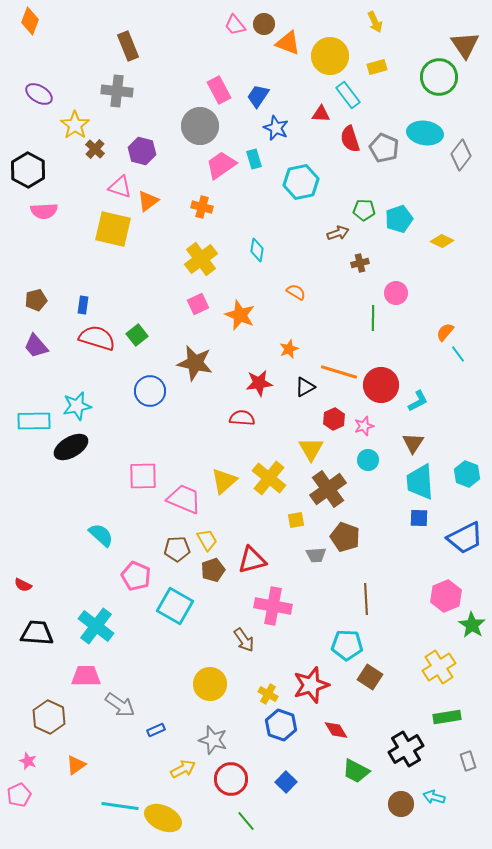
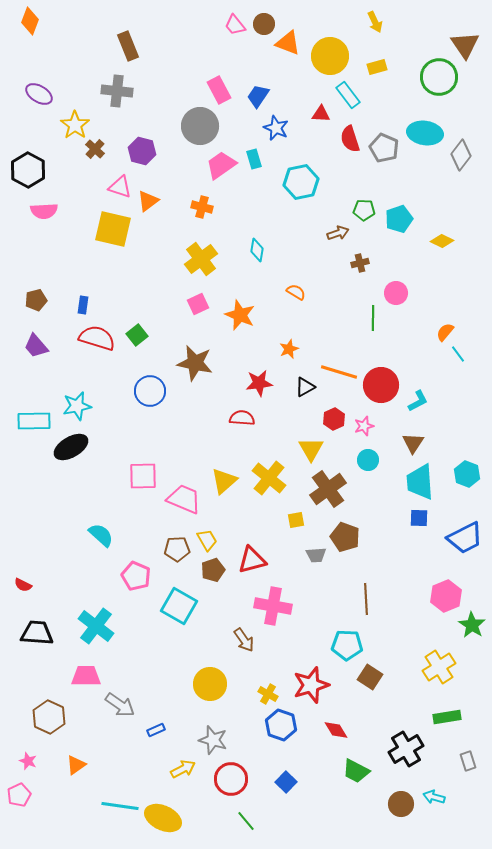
cyan square at (175, 606): moved 4 px right
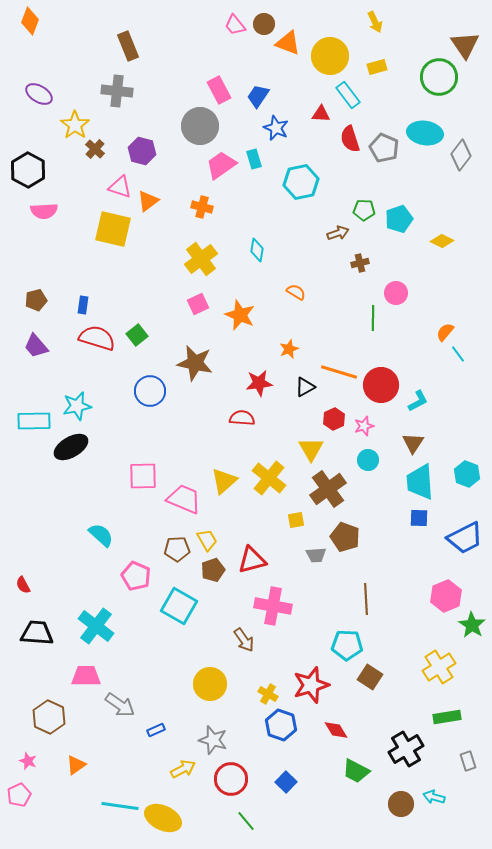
red semicircle at (23, 585): rotated 36 degrees clockwise
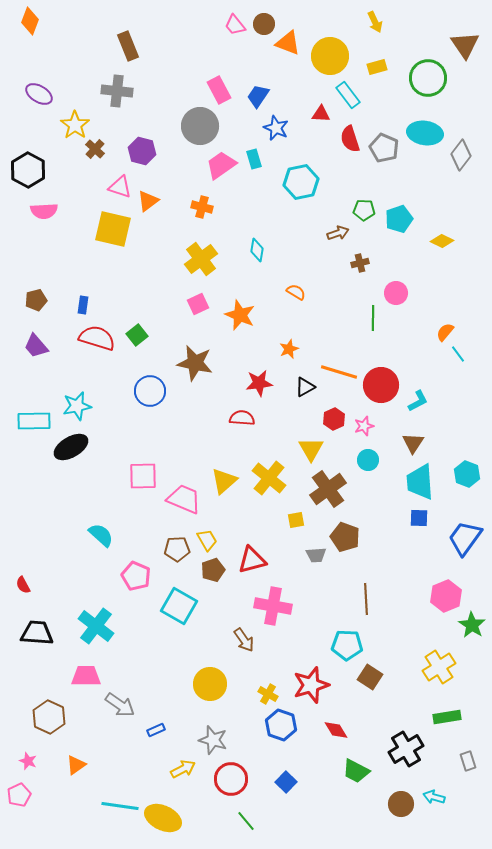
green circle at (439, 77): moved 11 px left, 1 px down
blue trapezoid at (465, 538): rotated 153 degrees clockwise
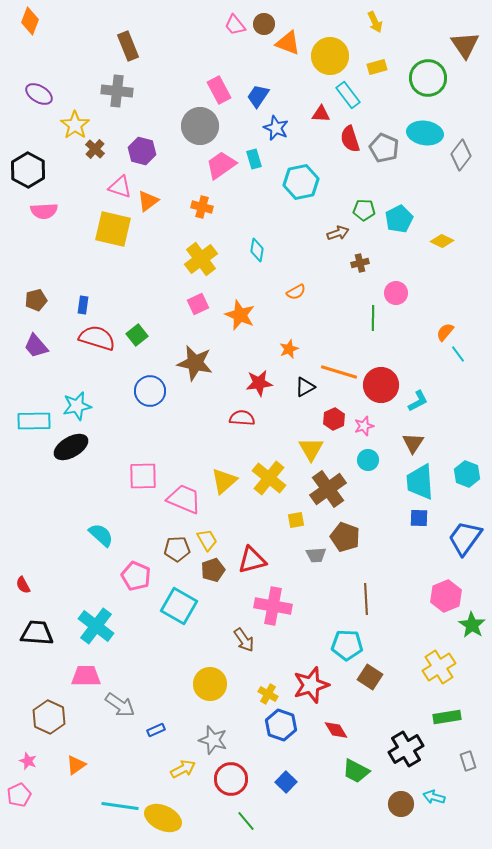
cyan pentagon at (399, 219): rotated 8 degrees counterclockwise
orange semicircle at (296, 292): rotated 120 degrees clockwise
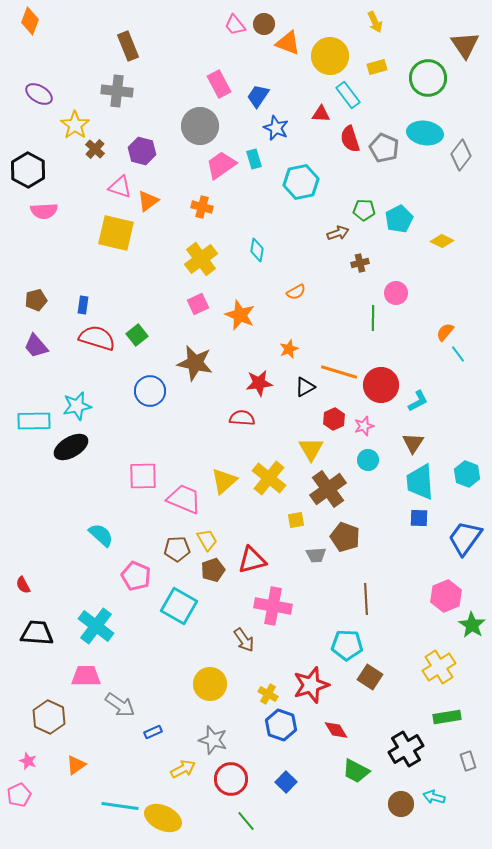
pink rectangle at (219, 90): moved 6 px up
yellow square at (113, 229): moved 3 px right, 4 px down
blue rectangle at (156, 730): moved 3 px left, 2 px down
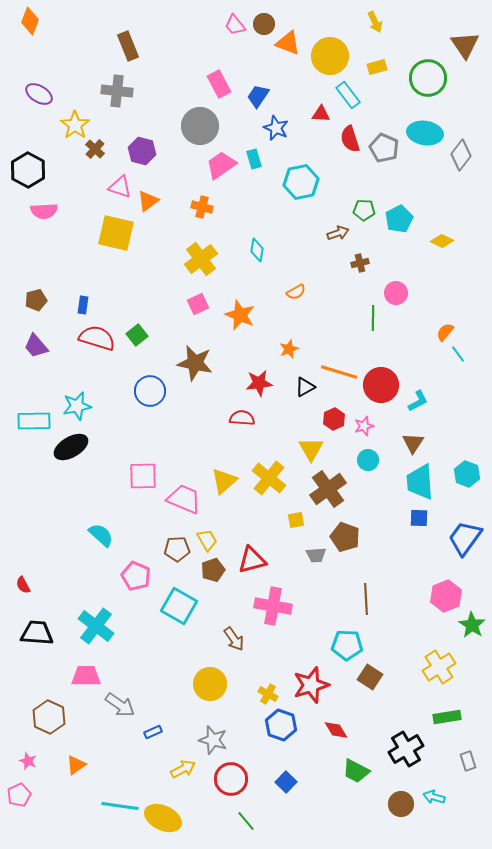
brown arrow at (244, 640): moved 10 px left, 1 px up
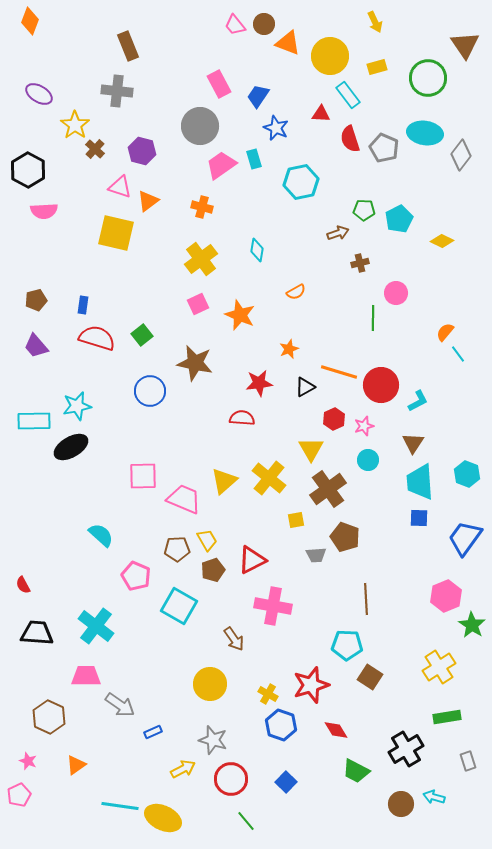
green square at (137, 335): moved 5 px right
red triangle at (252, 560): rotated 12 degrees counterclockwise
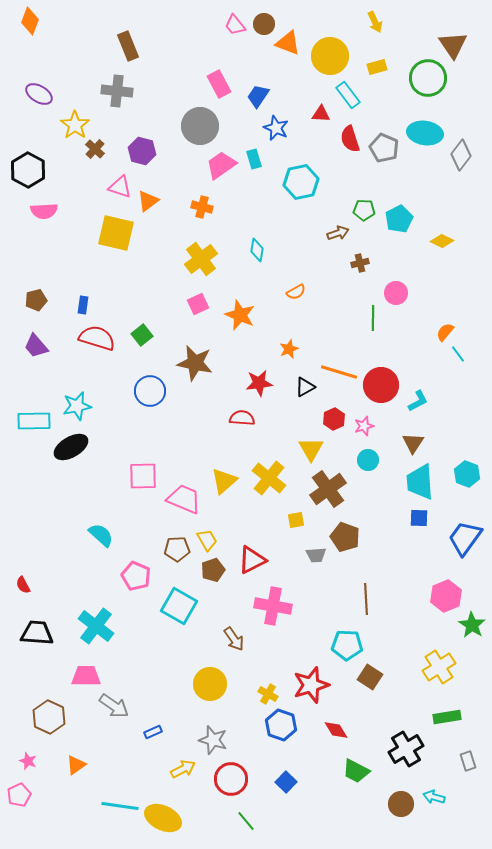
brown triangle at (465, 45): moved 12 px left
gray arrow at (120, 705): moved 6 px left, 1 px down
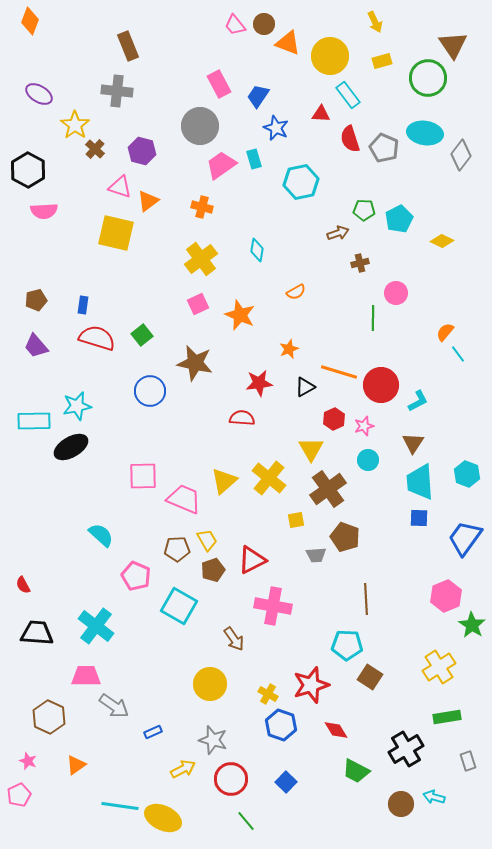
yellow rectangle at (377, 67): moved 5 px right, 6 px up
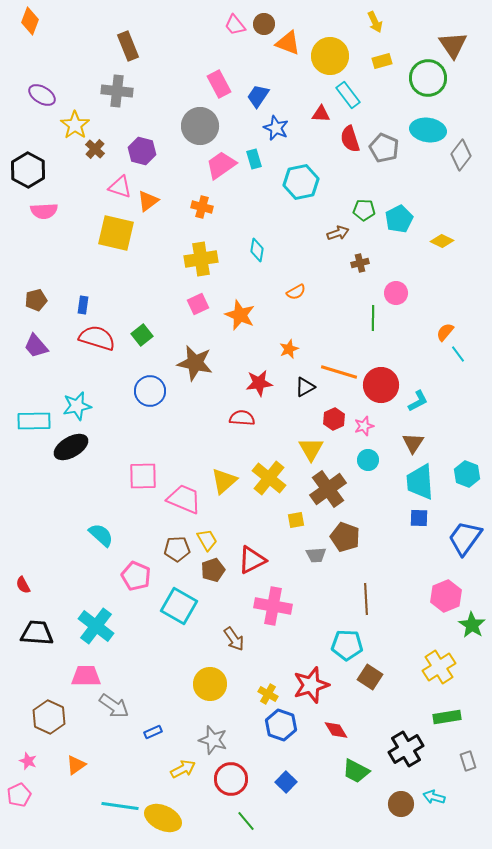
purple ellipse at (39, 94): moved 3 px right, 1 px down
cyan ellipse at (425, 133): moved 3 px right, 3 px up
yellow cross at (201, 259): rotated 28 degrees clockwise
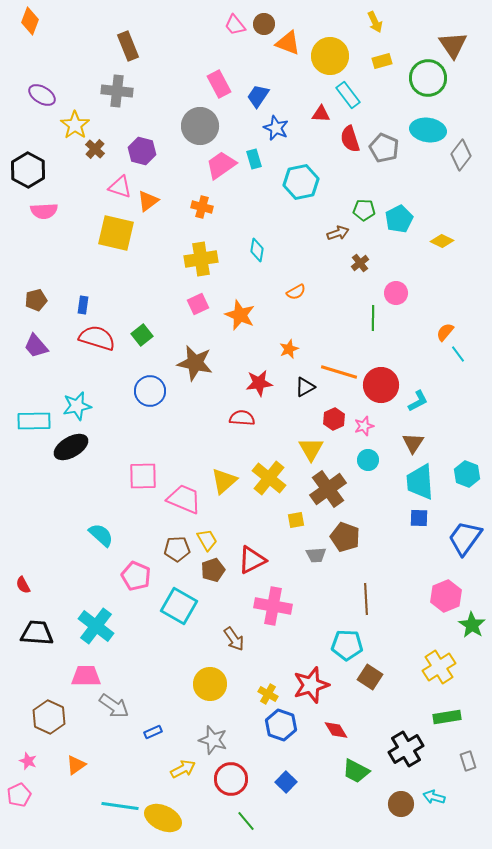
brown cross at (360, 263): rotated 24 degrees counterclockwise
